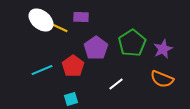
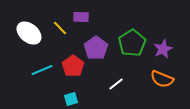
white ellipse: moved 12 px left, 13 px down
yellow line: rotated 21 degrees clockwise
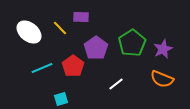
white ellipse: moved 1 px up
cyan line: moved 2 px up
cyan square: moved 10 px left
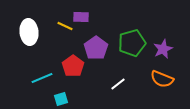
yellow line: moved 5 px right, 2 px up; rotated 21 degrees counterclockwise
white ellipse: rotated 45 degrees clockwise
green pentagon: rotated 16 degrees clockwise
cyan line: moved 10 px down
white line: moved 2 px right
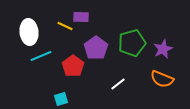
cyan line: moved 1 px left, 22 px up
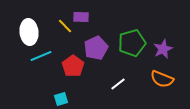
yellow line: rotated 21 degrees clockwise
purple pentagon: rotated 10 degrees clockwise
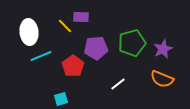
purple pentagon: rotated 20 degrees clockwise
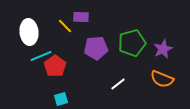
red pentagon: moved 18 px left
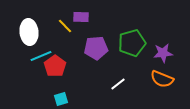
purple star: moved 4 px down; rotated 18 degrees clockwise
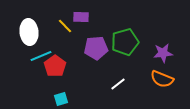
green pentagon: moved 7 px left, 1 px up
